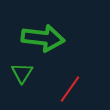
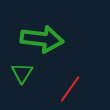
green arrow: moved 1 px left, 1 px down
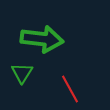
red line: rotated 64 degrees counterclockwise
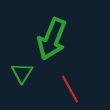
green arrow: moved 10 px right; rotated 105 degrees clockwise
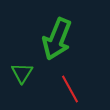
green arrow: moved 5 px right
